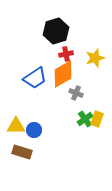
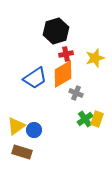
yellow triangle: rotated 36 degrees counterclockwise
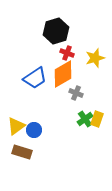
red cross: moved 1 px right, 1 px up; rotated 32 degrees clockwise
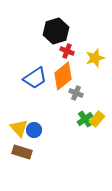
red cross: moved 2 px up
orange diamond: moved 2 px down; rotated 8 degrees counterclockwise
yellow rectangle: rotated 21 degrees clockwise
yellow triangle: moved 3 px right, 2 px down; rotated 36 degrees counterclockwise
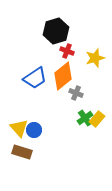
green cross: moved 1 px up
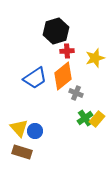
red cross: rotated 24 degrees counterclockwise
blue circle: moved 1 px right, 1 px down
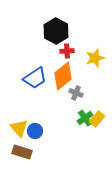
black hexagon: rotated 15 degrees counterclockwise
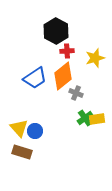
yellow rectangle: rotated 42 degrees clockwise
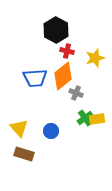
black hexagon: moved 1 px up
red cross: rotated 16 degrees clockwise
blue trapezoid: rotated 30 degrees clockwise
blue circle: moved 16 px right
brown rectangle: moved 2 px right, 2 px down
